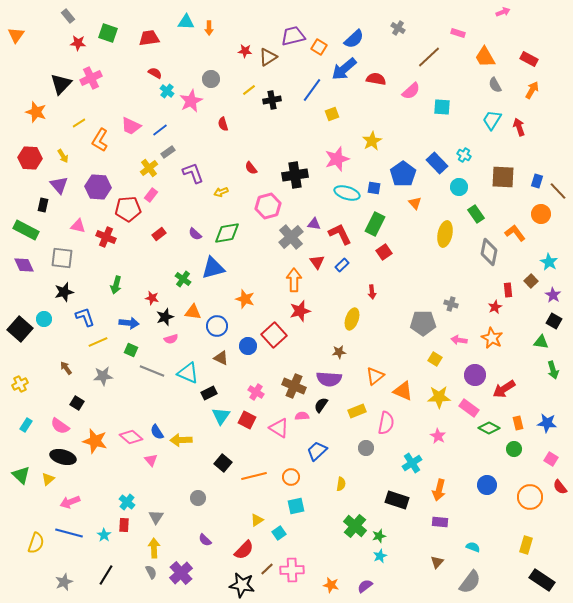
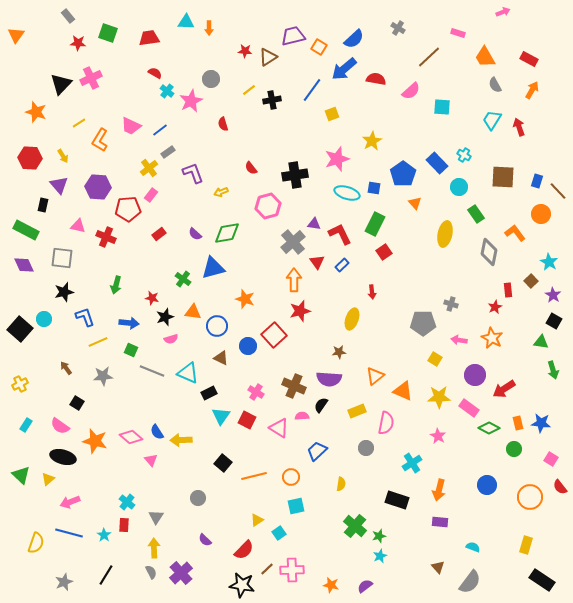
gray cross at (291, 237): moved 2 px right, 5 px down
blue star at (547, 423): moved 6 px left
brown triangle at (437, 562): moved 1 px right, 5 px down; rotated 24 degrees counterclockwise
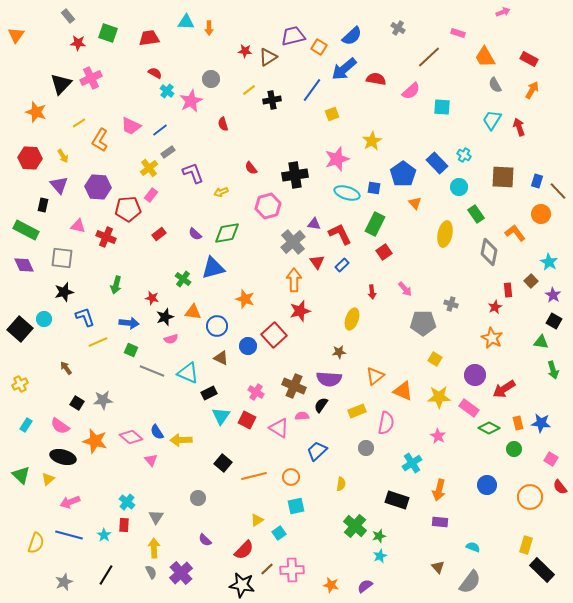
blue semicircle at (354, 39): moved 2 px left, 3 px up
pink arrow at (459, 340): moved 54 px left, 51 px up; rotated 140 degrees counterclockwise
gray star at (103, 376): moved 24 px down
blue line at (69, 533): moved 2 px down
black rectangle at (542, 580): moved 10 px up; rotated 10 degrees clockwise
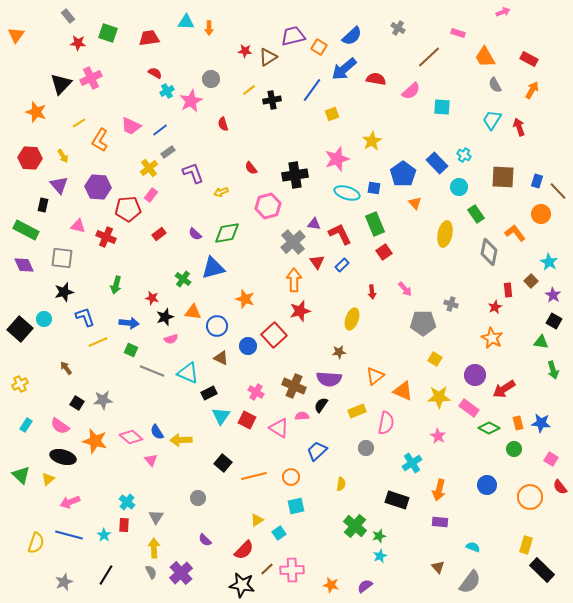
cyan cross at (167, 91): rotated 24 degrees clockwise
green rectangle at (375, 224): rotated 50 degrees counterclockwise
